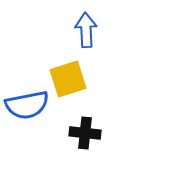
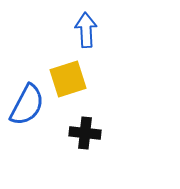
blue semicircle: rotated 51 degrees counterclockwise
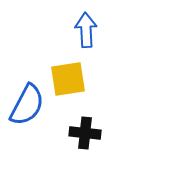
yellow square: rotated 9 degrees clockwise
